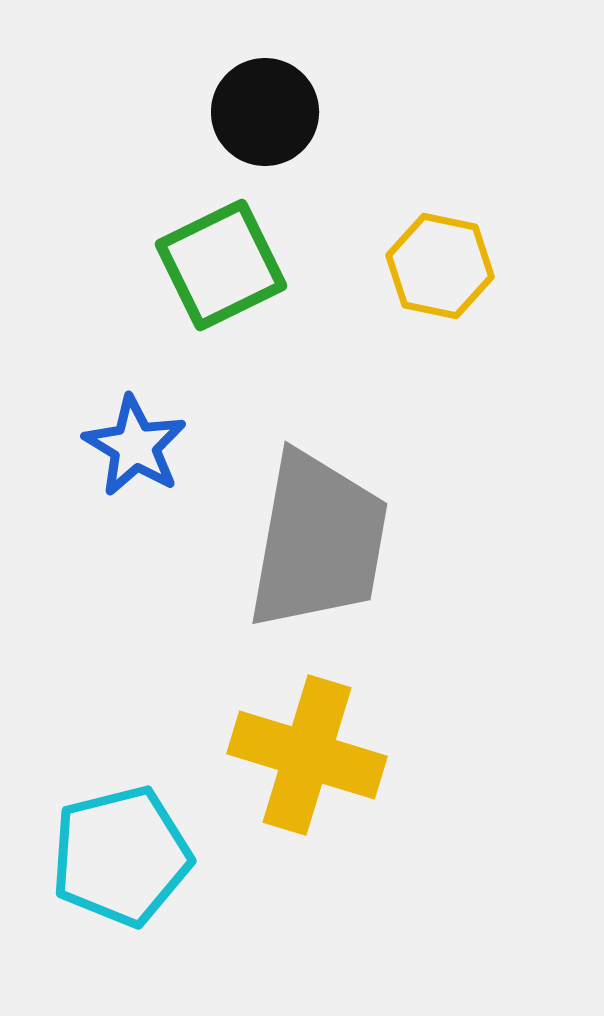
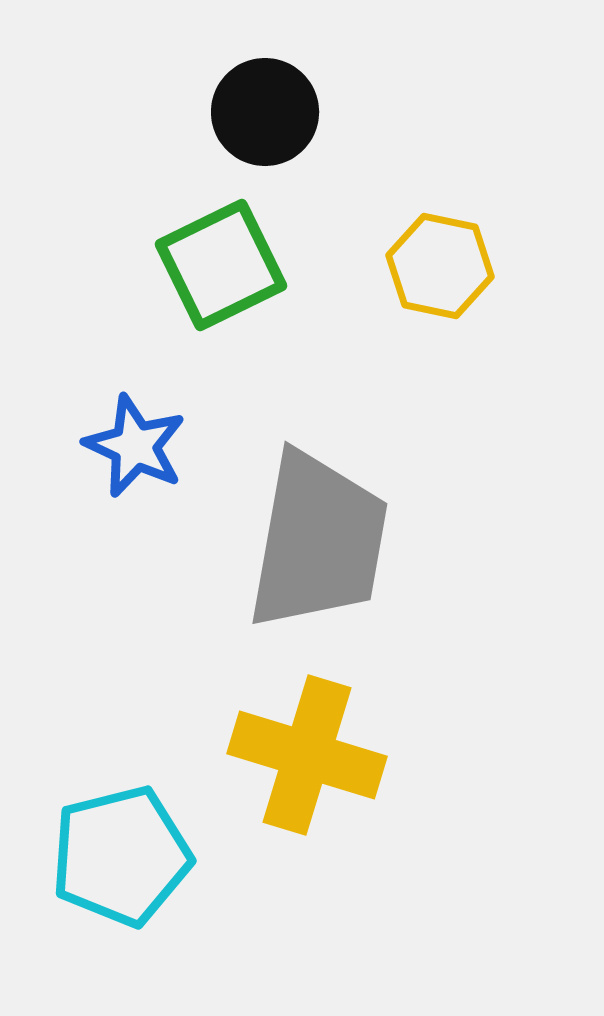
blue star: rotated 6 degrees counterclockwise
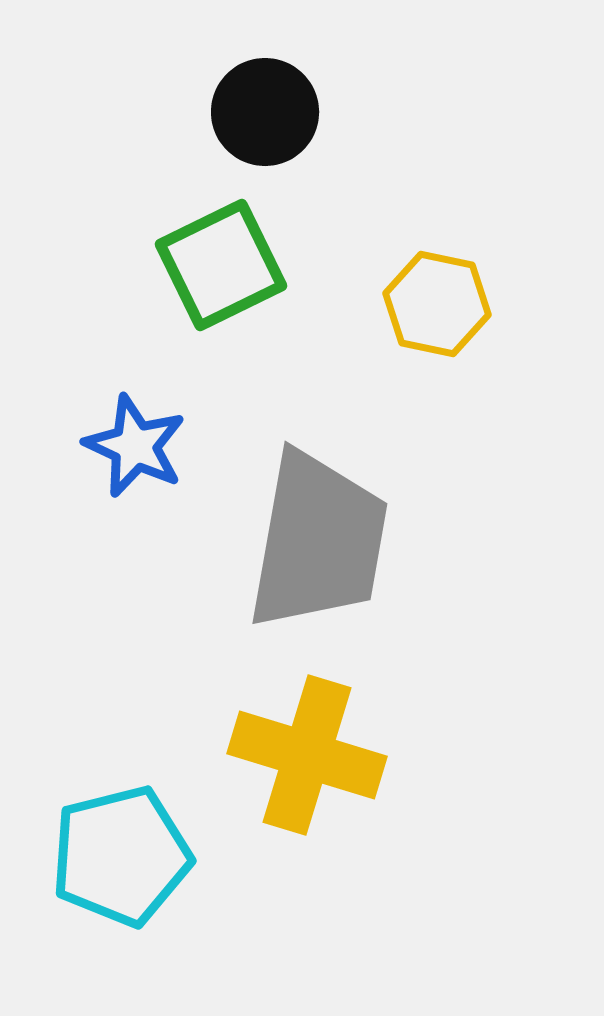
yellow hexagon: moved 3 px left, 38 px down
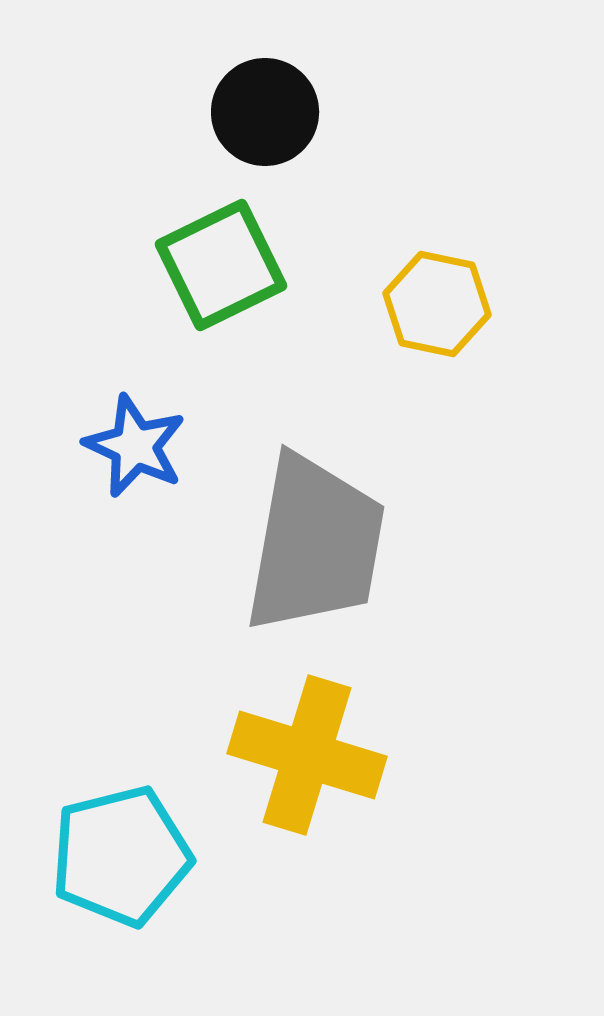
gray trapezoid: moved 3 px left, 3 px down
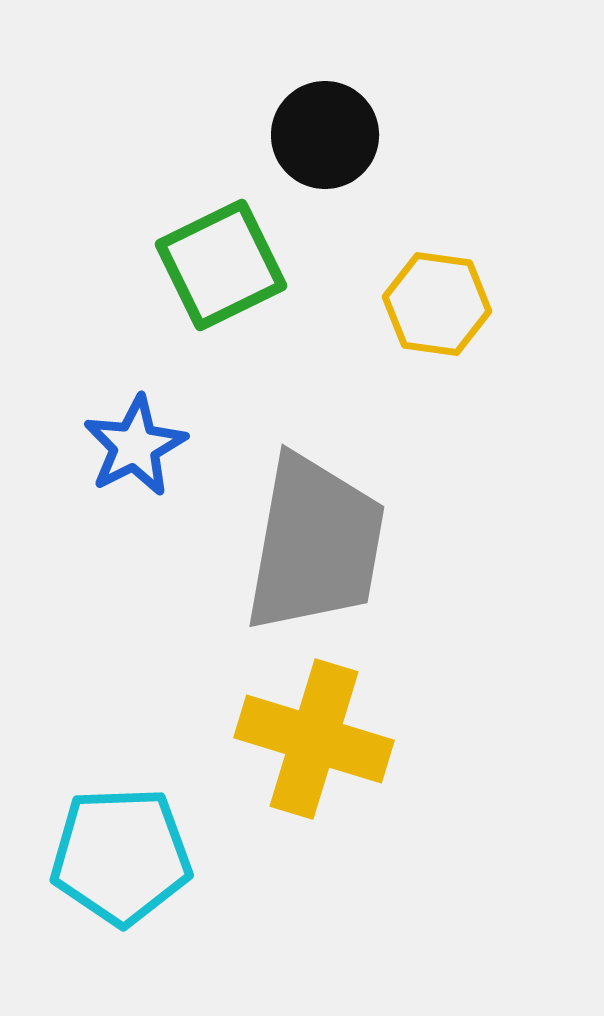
black circle: moved 60 px right, 23 px down
yellow hexagon: rotated 4 degrees counterclockwise
blue star: rotated 20 degrees clockwise
yellow cross: moved 7 px right, 16 px up
cyan pentagon: rotated 12 degrees clockwise
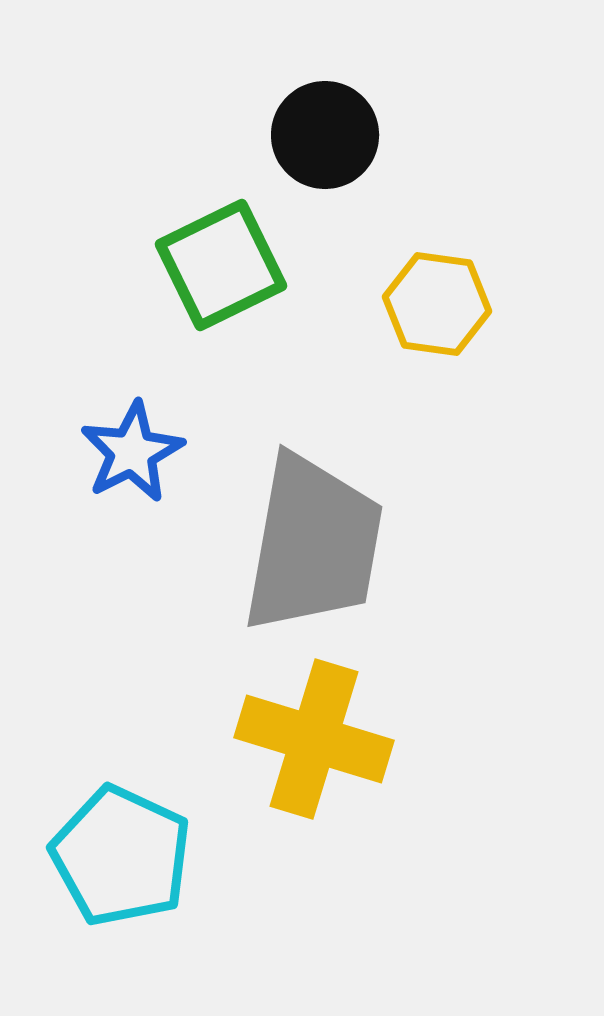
blue star: moved 3 px left, 6 px down
gray trapezoid: moved 2 px left
cyan pentagon: rotated 27 degrees clockwise
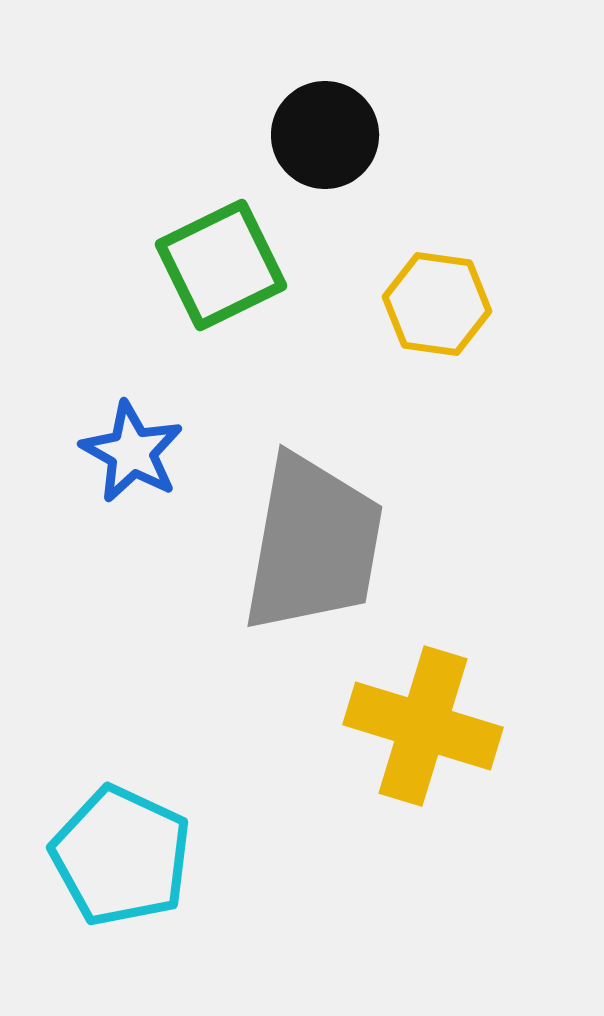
blue star: rotated 16 degrees counterclockwise
yellow cross: moved 109 px right, 13 px up
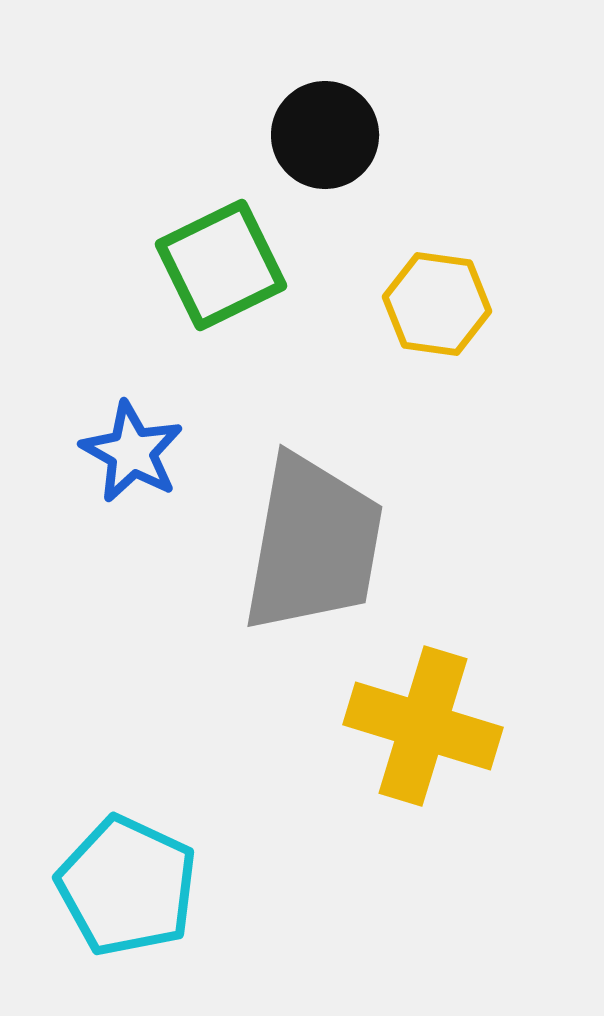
cyan pentagon: moved 6 px right, 30 px down
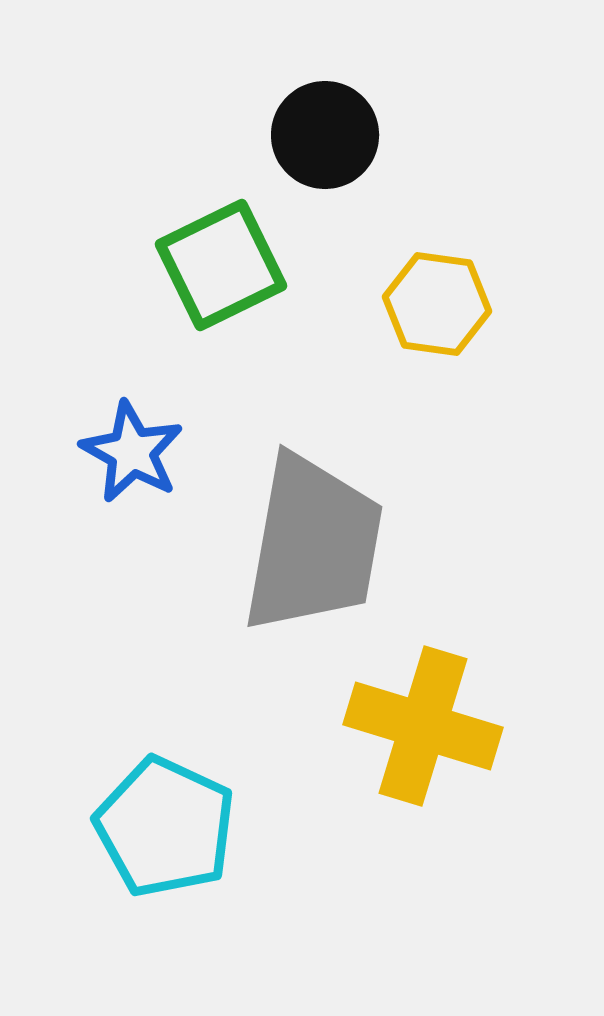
cyan pentagon: moved 38 px right, 59 px up
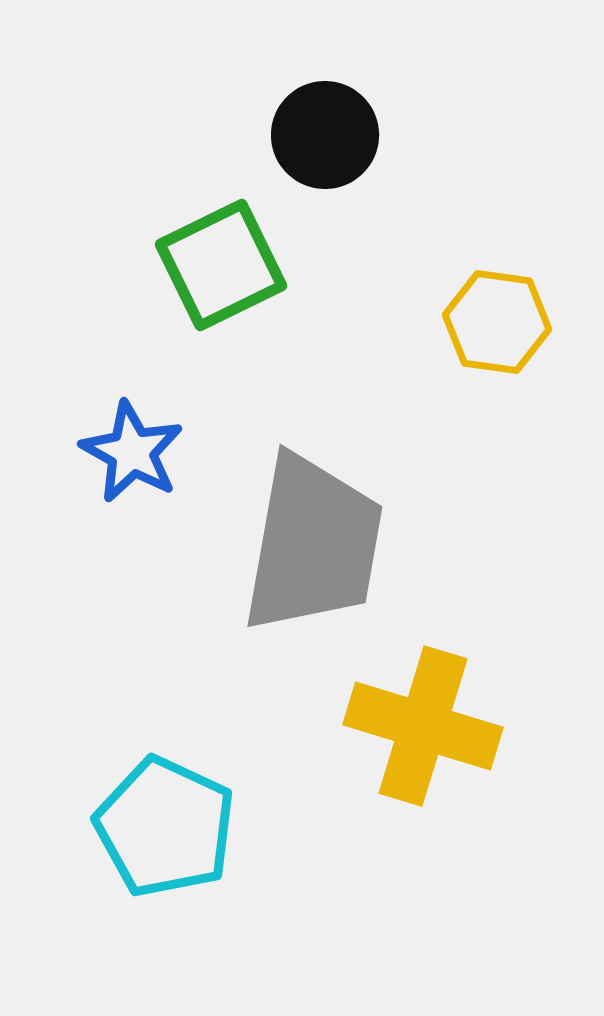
yellow hexagon: moved 60 px right, 18 px down
